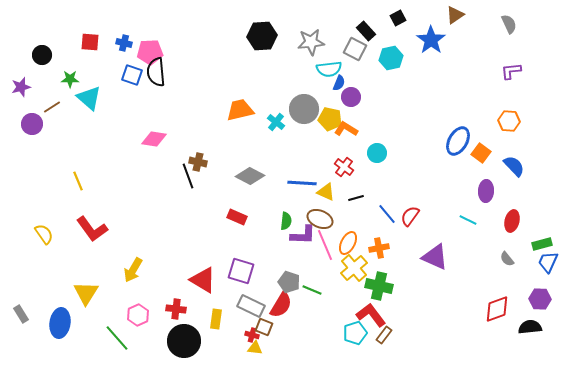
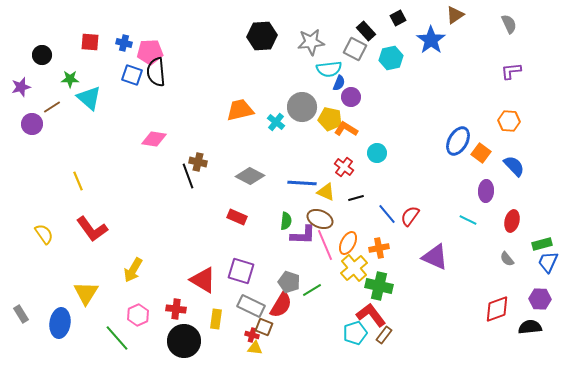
gray circle at (304, 109): moved 2 px left, 2 px up
green line at (312, 290): rotated 54 degrees counterclockwise
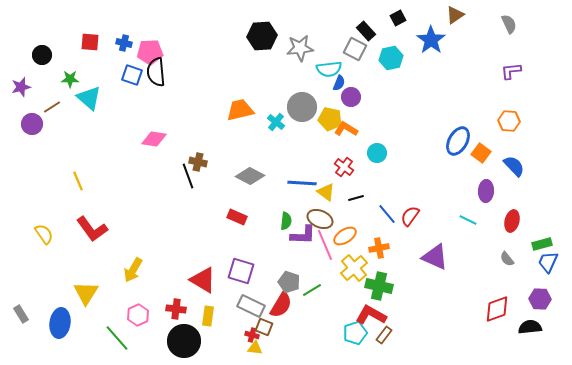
gray star at (311, 42): moved 11 px left, 6 px down
yellow triangle at (326, 192): rotated 12 degrees clockwise
orange ellipse at (348, 243): moved 3 px left, 7 px up; rotated 30 degrees clockwise
red L-shape at (371, 315): rotated 24 degrees counterclockwise
yellow rectangle at (216, 319): moved 8 px left, 3 px up
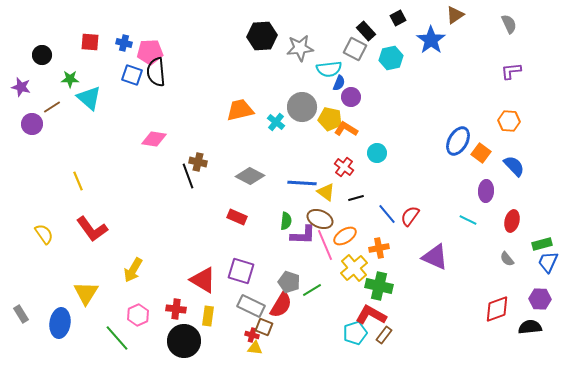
purple star at (21, 87): rotated 30 degrees clockwise
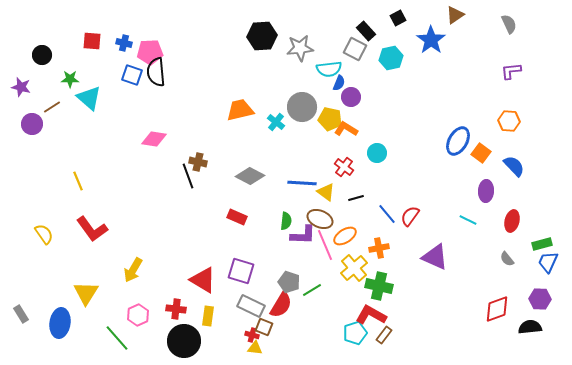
red square at (90, 42): moved 2 px right, 1 px up
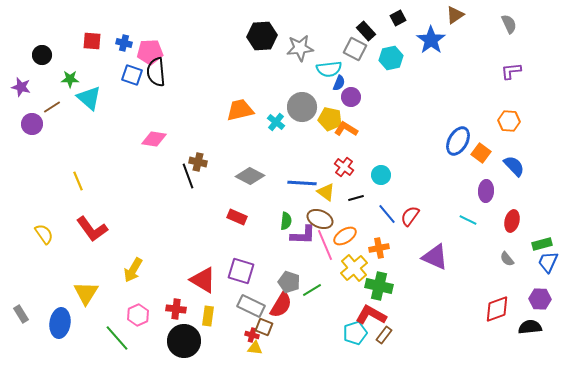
cyan circle at (377, 153): moved 4 px right, 22 px down
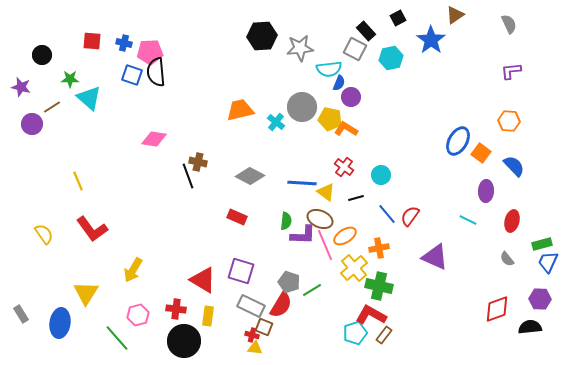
pink hexagon at (138, 315): rotated 10 degrees clockwise
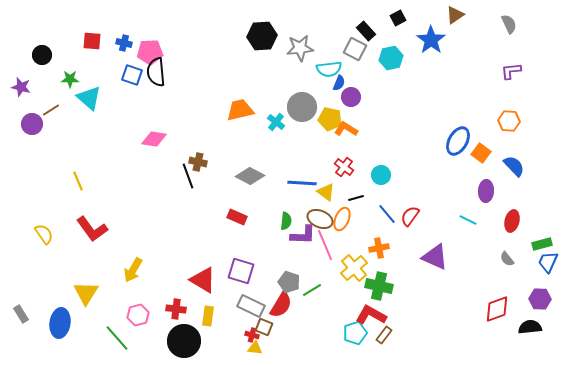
brown line at (52, 107): moved 1 px left, 3 px down
orange ellipse at (345, 236): moved 3 px left, 17 px up; rotated 35 degrees counterclockwise
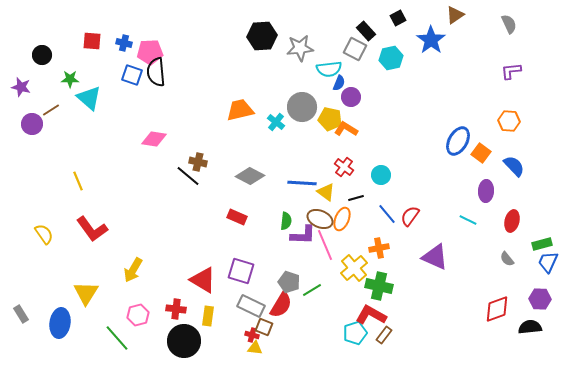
black line at (188, 176): rotated 30 degrees counterclockwise
